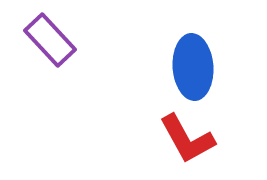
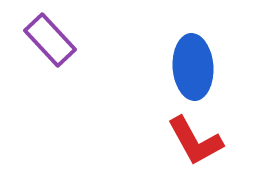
red L-shape: moved 8 px right, 2 px down
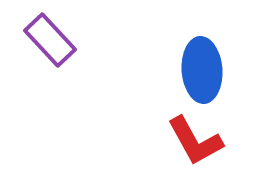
blue ellipse: moved 9 px right, 3 px down
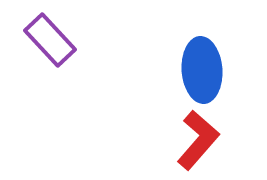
red L-shape: moved 3 px right, 1 px up; rotated 110 degrees counterclockwise
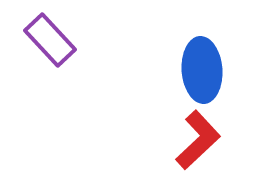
red L-shape: rotated 6 degrees clockwise
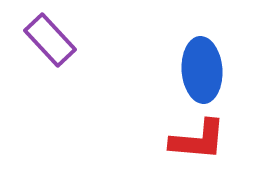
red L-shape: rotated 48 degrees clockwise
